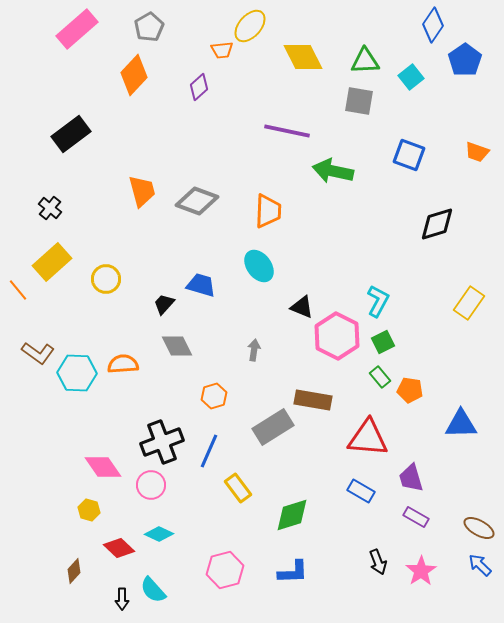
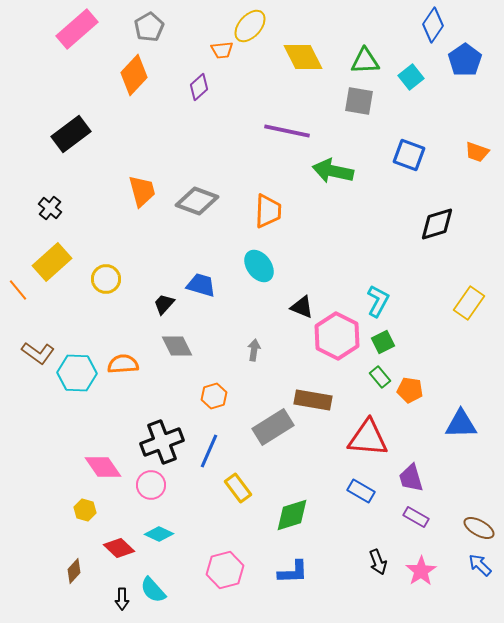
yellow hexagon at (89, 510): moved 4 px left
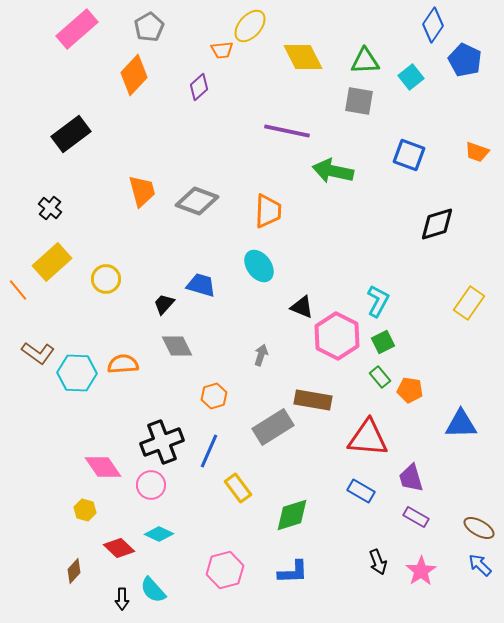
blue pentagon at (465, 60): rotated 12 degrees counterclockwise
gray arrow at (254, 350): moved 7 px right, 5 px down; rotated 10 degrees clockwise
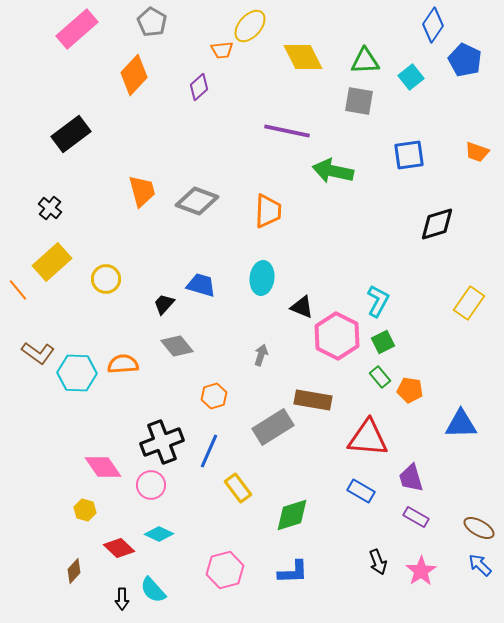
gray pentagon at (149, 27): moved 3 px right, 5 px up; rotated 12 degrees counterclockwise
blue square at (409, 155): rotated 28 degrees counterclockwise
cyan ellipse at (259, 266): moved 3 px right, 12 px down; rotated 44 degrees clockwise
gray diamond at (177, 346): rotated 12 degrees counterclockwise
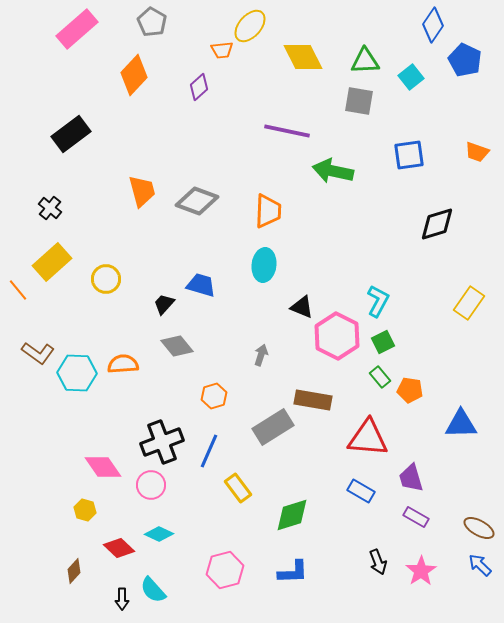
cyan ellipse at (262, 278): moved 2 px right, 13 px up
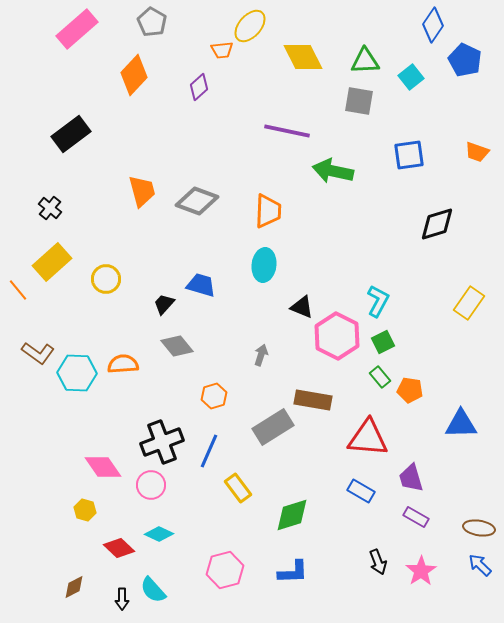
brown ellipse at (479, 528): rotated 20 degrees counterclockwise
brown diamond at (74, 571): moved 16 px down; rotated 20 degrees clockwise
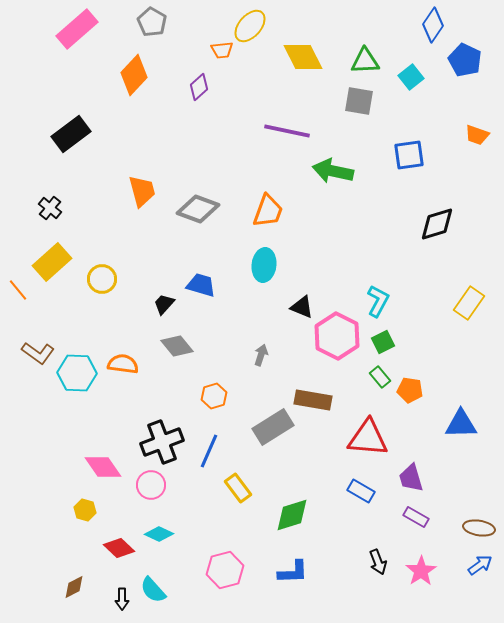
orange trapezoid at (477, 152): moved 17 px up
gray diamond at (197, 201): moved 1 px right, 8 px down
orange trapezoid at (268, 211): rotated 18 degrees clockwise
yellow circle at (106, 279): moved 4 px left
orange semicircle at (123, 364): rotated 12 degrees clockwise
blue arrow at (480, 565): rotated 100 degrees clockwise
